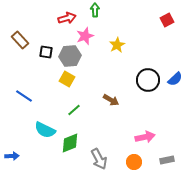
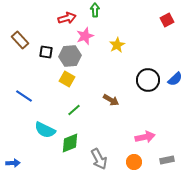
blue arrow: moved 1 px right, 7 px down
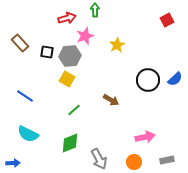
brown rectangle: moved 3 px down
black square: moved 1 px right
blue line: moved 1 px right
cyan semicircle: moved 17 px left, 4 px down
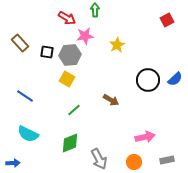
red arrow: rotated 48 degrees clockwise
pink star: rotated 12 degrees clockwise
gray hexagon: moved 1 px up
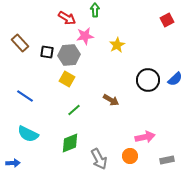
gray hexagon: moved 1 px left
orange circle: moved 4 px left, 6 px up
